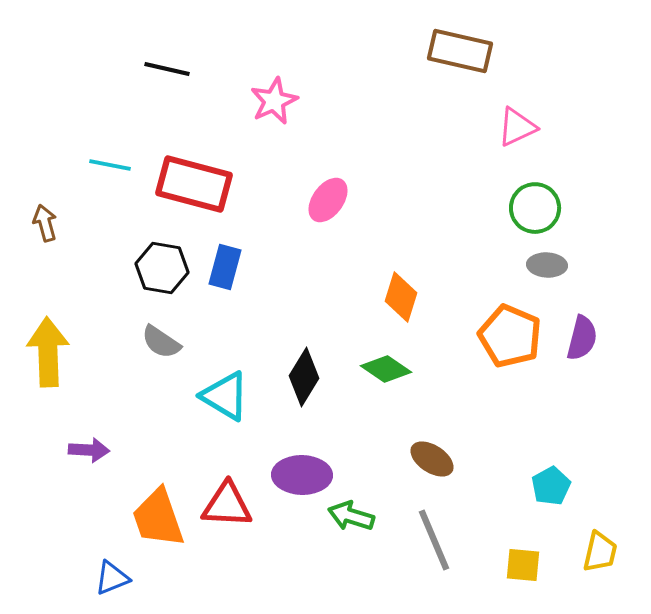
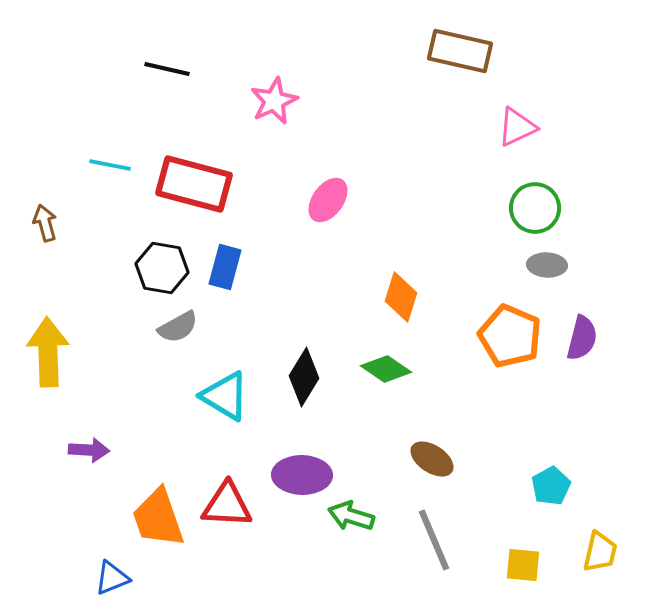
gray semicircle: moved 17 px right, 15 px up; rotated 63 degrees counterclockwise
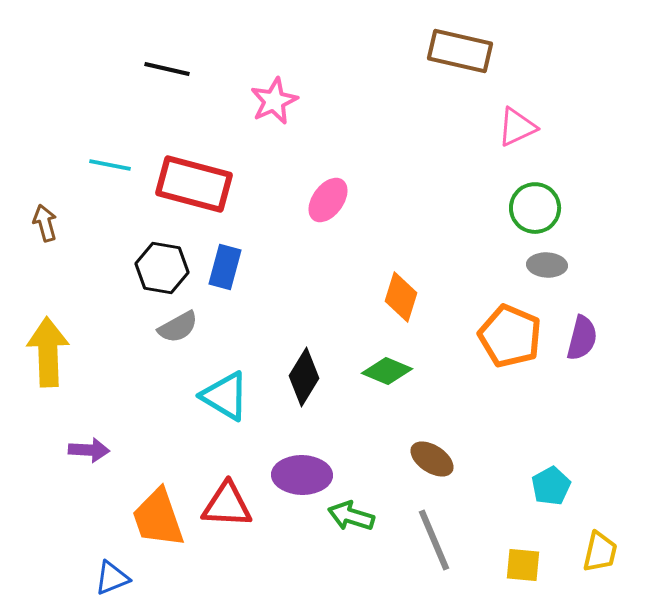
green diamond: moved 1 px right, 2 px down; rotated 12 degrees counterclockwise
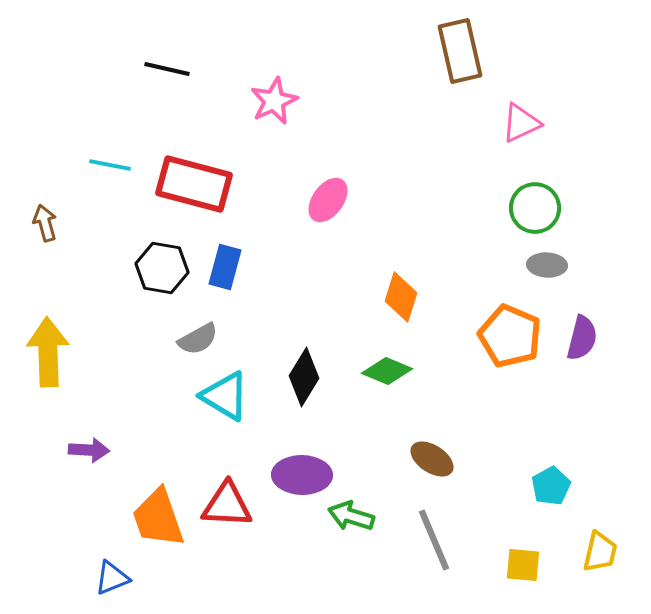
brown rectangle: rotated 64 degrees clockwise
pink triangle: moved 4 px right, 4 px up
gray semicircle: moved 20 px right, 12 px down
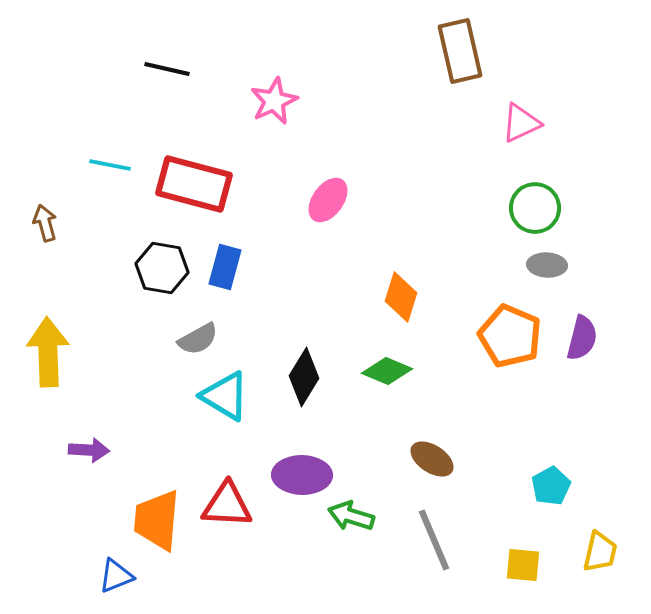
orange trapezoid: moved 1 px left, 2 px down; rotated 24 degrees clockwise
blue triangle: moved 4 px right, 2 px up
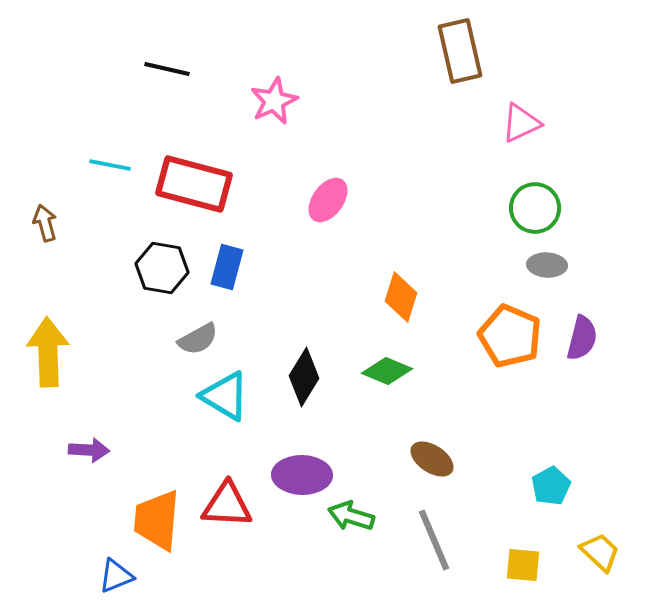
blue rectangle: moved 2 px right
yellow trapezoid: rotated 60 degrees counterclockwise
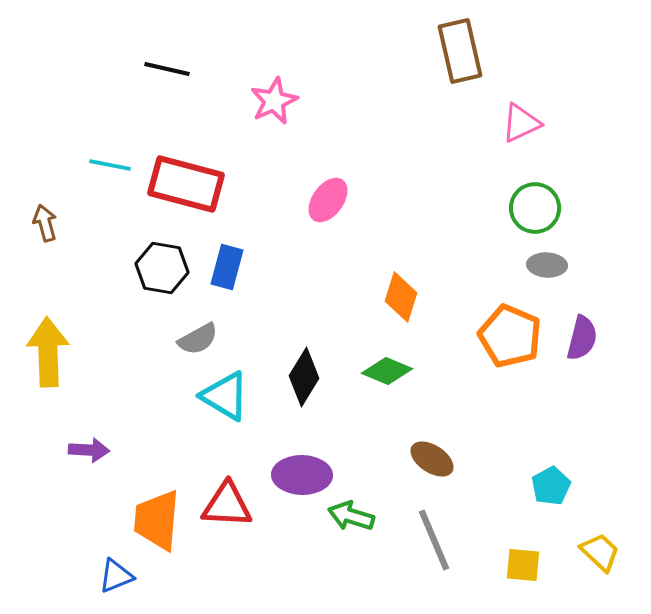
red rectangle: moved 8 px left
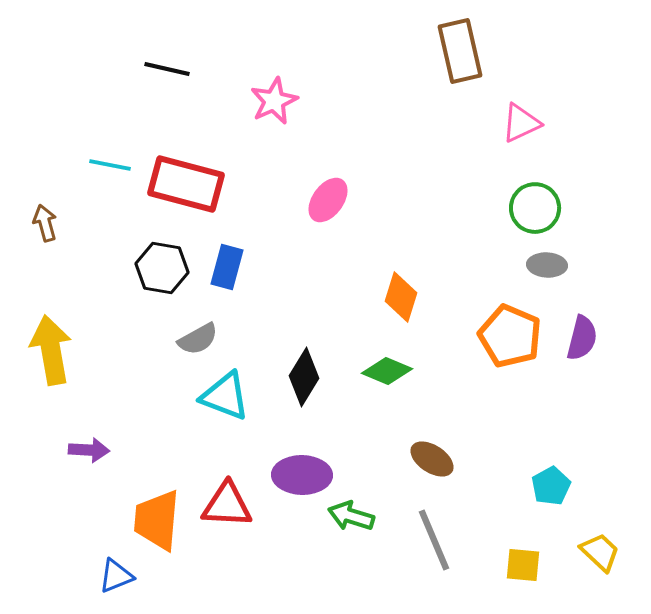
yellow arrow: moved 3 px right, 2 px up; rotated 8 degrees counterclockwise
cyan triangle: rotated 10 degrees counterclockwise
